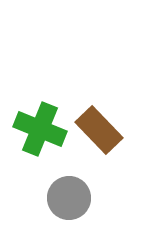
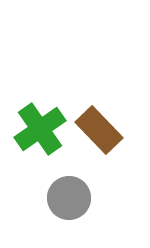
green cross: rotated 33 degrees clockwise
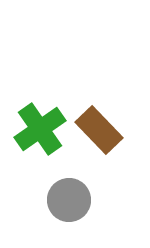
gray circle: moved 2 px down
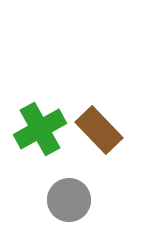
green cross: rotated 6 degrees clockwise
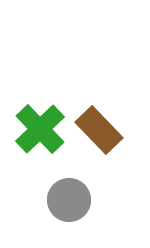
green cross: rotated 15 degrees counterclockwise
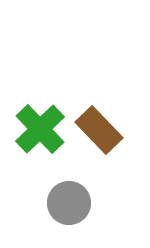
gray circle: moved 3 px down
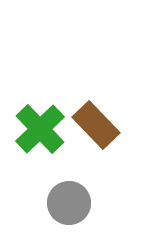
brown rectangle: moved 3 px left, 5 px up
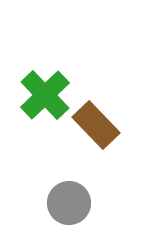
green cross: moved 5 px right, 34 px up
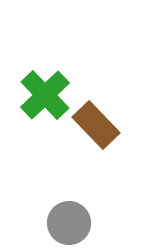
gray circle: moved 20 px down
